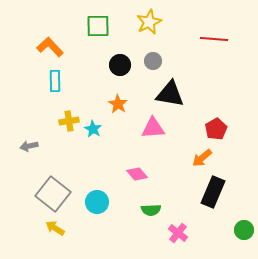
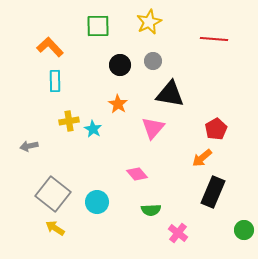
pink triangle: rotated 45 degrees counterclockwise
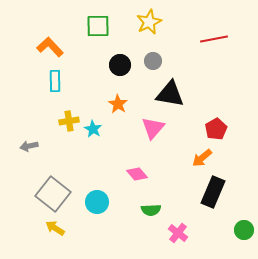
red line: rotated 16 degrees counterclockwise
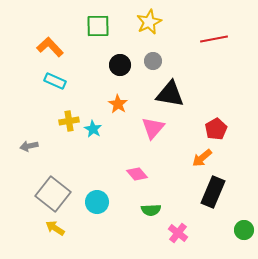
cyan rectangle: rotated 65 degrees counterclockwise
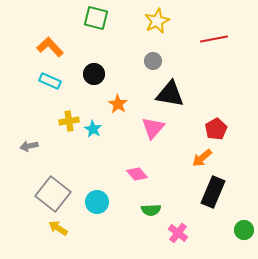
yellow star: moved 8 px right, 1 px up
green square: moved 2 px left, 8 px up; rotated 15 degrees clockwise
black circle: moved 26 px left, 9 px down
cyan rectangle: moved 5 px left
yellow arrow: moved 3 px right
